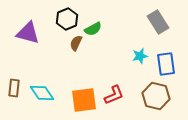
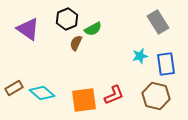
purple triangle: moved 4 px up; rotated 20 degrees clockwise
brown rectangle: rotated 54 degrees clockwise
cyan diamond: rotated 15 degrees counterclockwise
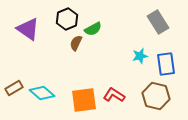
red L-shape: rotated 125 degrees counterclockwise
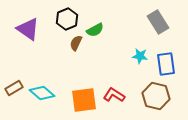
green semicircle: moved 2 px right, 1 px down
cyan star: rotated 21 degrees clockwise
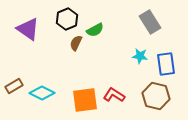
gray rectangle: moved 8 px left
brown rectangle: moved 2 px up
cyan diamond: rotated 15 degrees counterclockwise
orange square: moved 1 px right
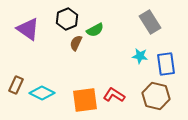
brown rectangle: moved 2 px right, 1 px up; rotated 36 degrees counterclockwise
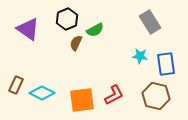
red L-shape: rotated 120 degrees clockwise
orange square: moved 3 px left
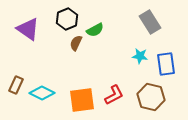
brown hexagon: moved 5 px left, 1 px down
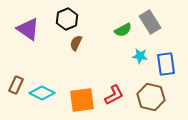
green semicircle: moved 28 px right
